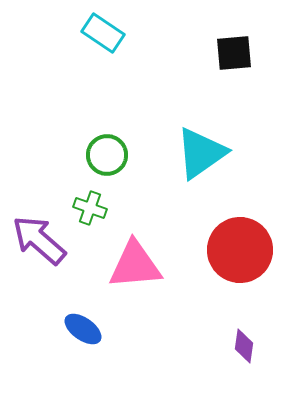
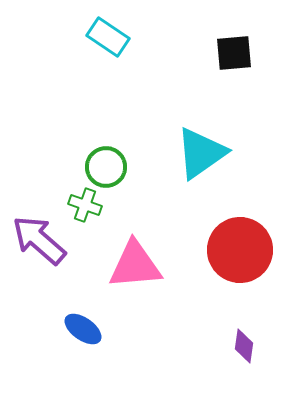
cyan rectangle: moved 5 px right, 4 px down
green circle: moved 1 px left, 12 px down
green cross: moved 5 px left, 3 px up
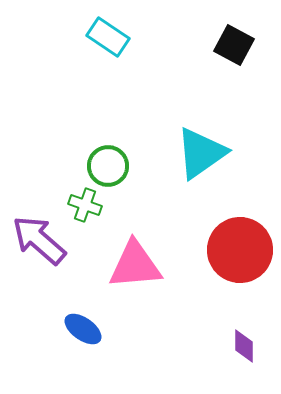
black square: moved 8 px up; rotated 33 degrees clockwise
green circle: moved 2 px right, 1 px up
purple diamond: rotated 8 degrees counterclockwise
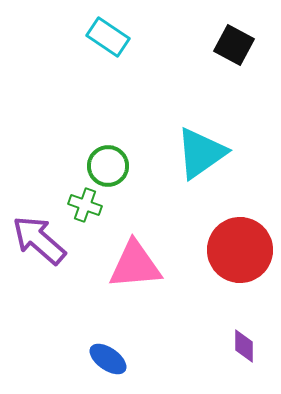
blue ellipse: moved 25 px right, 30 px down
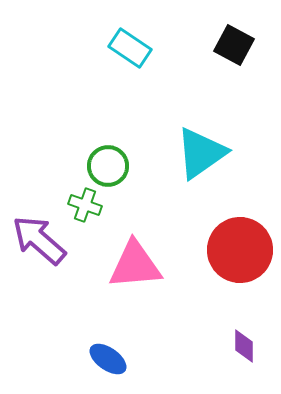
cyan rectangle: moved 22 px right, 11 px down
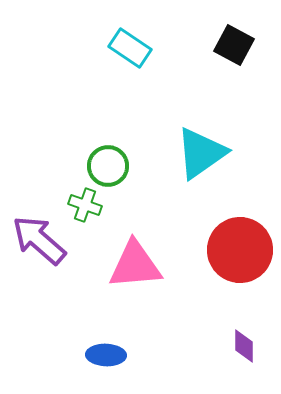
blue ellipse: moved 2 px left, 4 px up; rotated 33 degrees counterclockwise
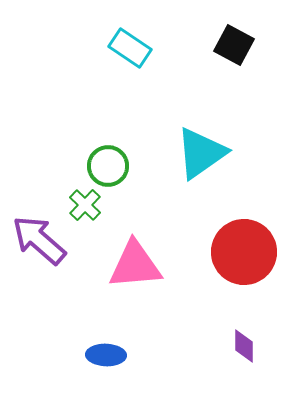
green cross: rotated 24 degrees clockwise
red circle: moved 4 px right, 2 px down
